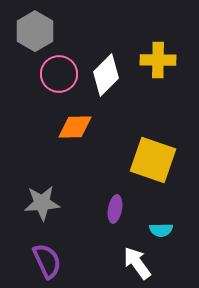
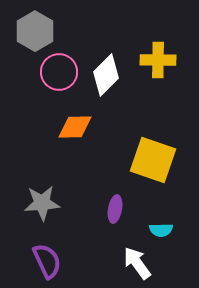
pink circle: moved 2 px up
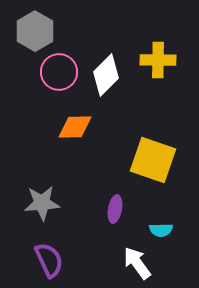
purple semicircle: moved 2 px right, 1 px up
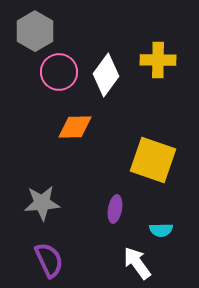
white diamond: rotated 9 degrees counterclockwise
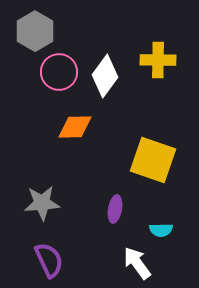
white diamond: moved 1 px left, 1 px down
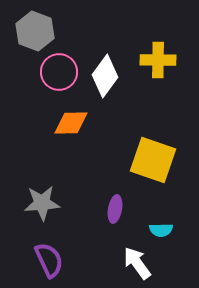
gray hexagon: rotated 9 degrees counterclockwise
orange diamond: moved 4 px left, 4 px up
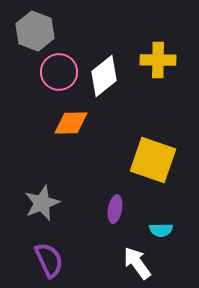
white diamond: moved 1 px left; rotated 15 degrees clockwise
gray star: rotated 18 degrees counterclockwise
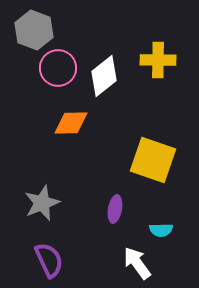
gray hexagon: moved 1 px left, 1 px up
pink circle: moved 1 px left, 4 px up
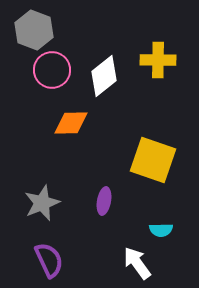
pink circle: moved 6 px left, 2 px down
purple ellipse: moved 11 px left, 8 px up
